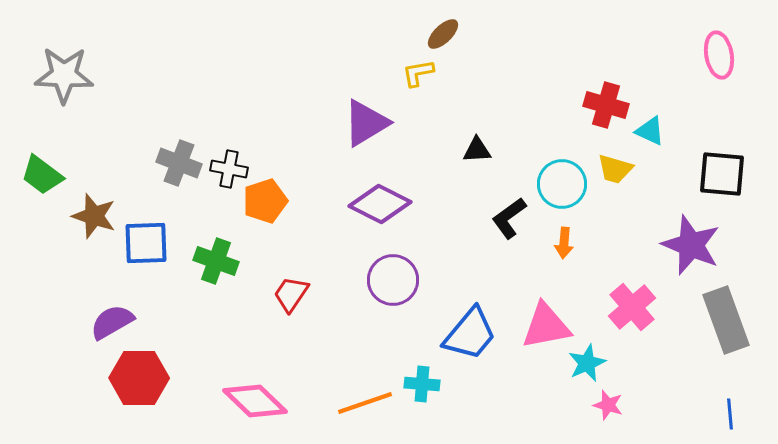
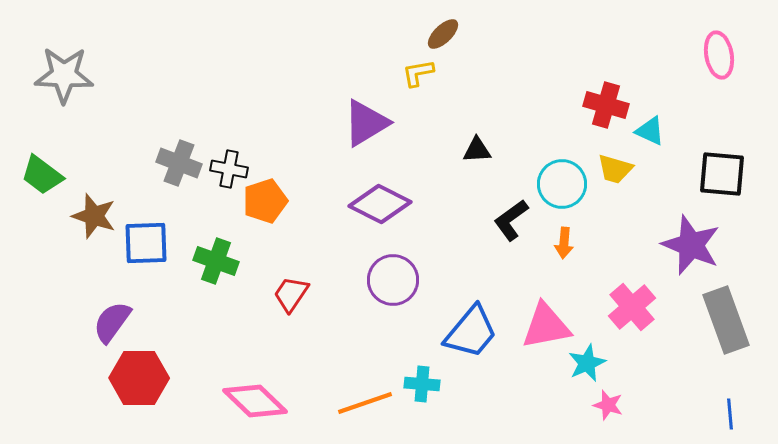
black L-shape: moved 2 px right, 2 px down
purple semicircle: rotated 24 degrees counterclockwise
blue trapezoid: moved 1 px right, 2 px up
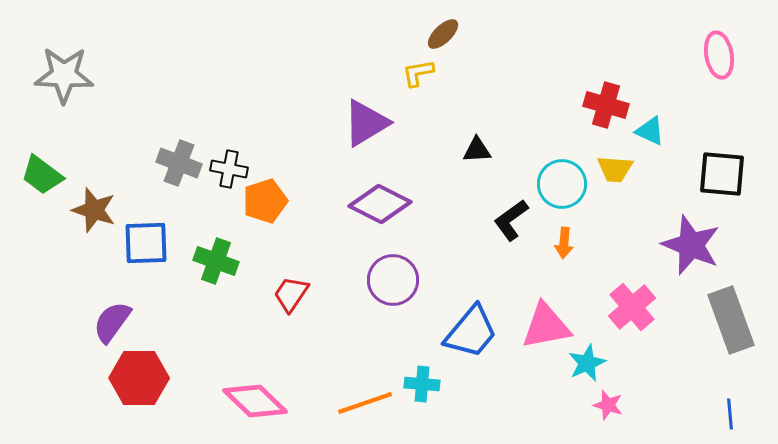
yellow trapezoid: rotated 12 degrees counterclockwise
brown star: moved 6 px up
gray rectangle: moved 5 px right
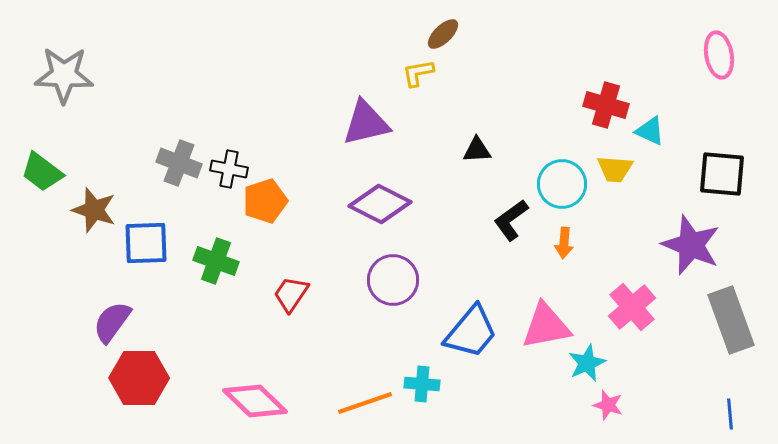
purple triangle: rotated 18 degrees clockwise
green trapezoid: moved 3 px up
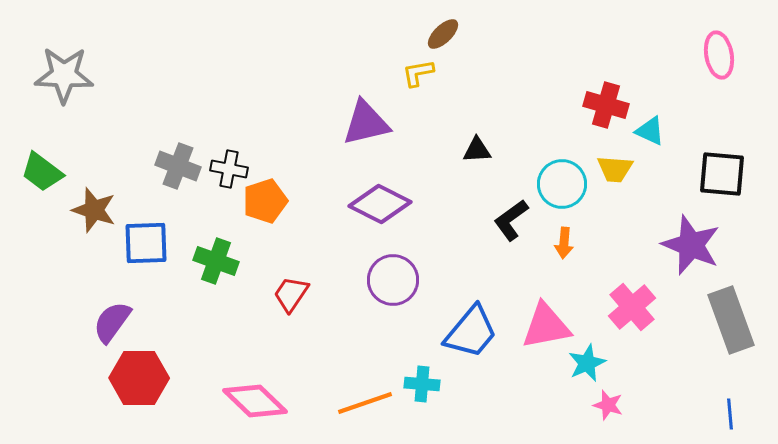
gray cross: moved 1 px left, 3 px down
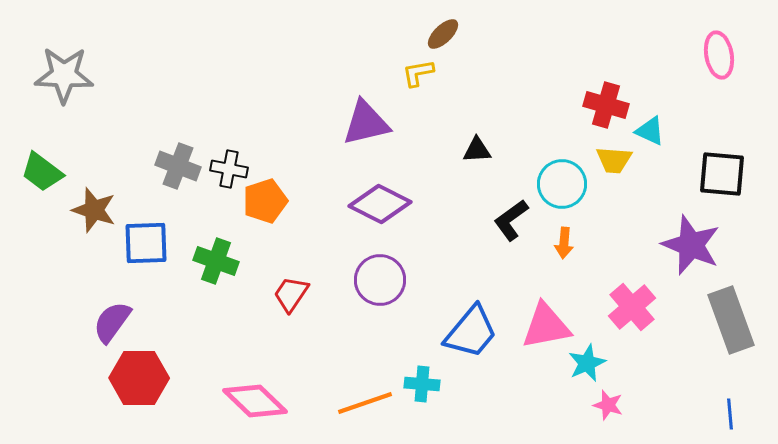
yellow trapezoid: moved 1 px left, 9 px up
purple circle: moved 13 px left
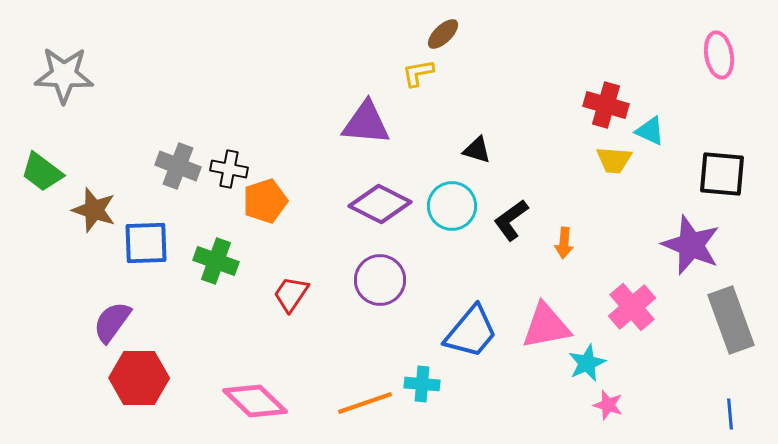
purple triangle: rotated 18 degrees clockwise
black triangle: rotated 20 degrees clockwise
cyan circle: moved 110 px left, 22 px down
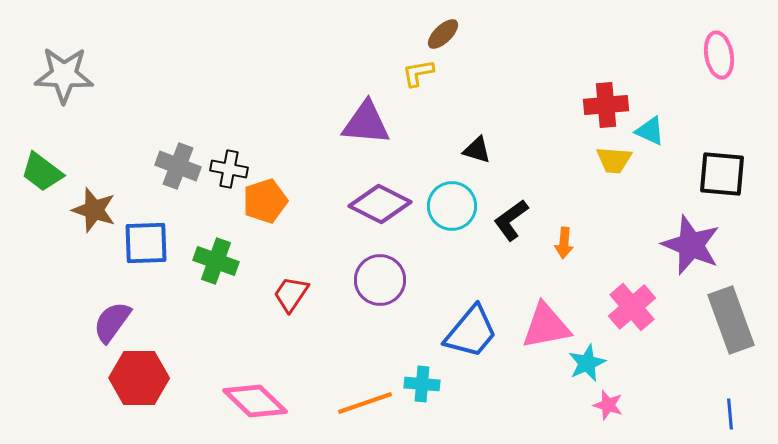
red cross: rotated 21 degrees counterclockwise
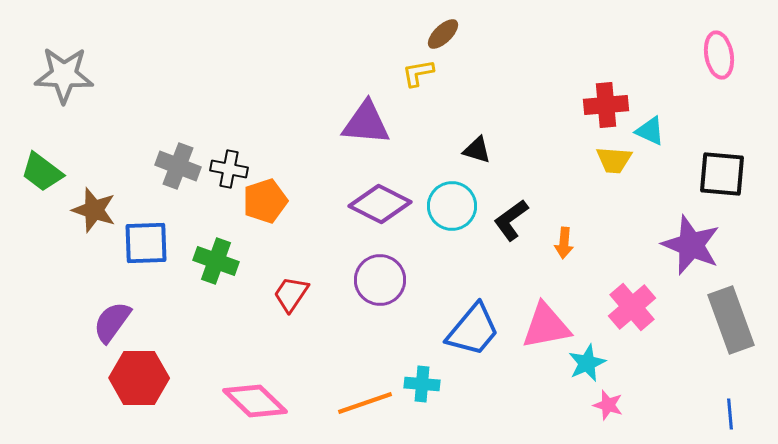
blue trapezoid: moved 2 px right, 2 px up
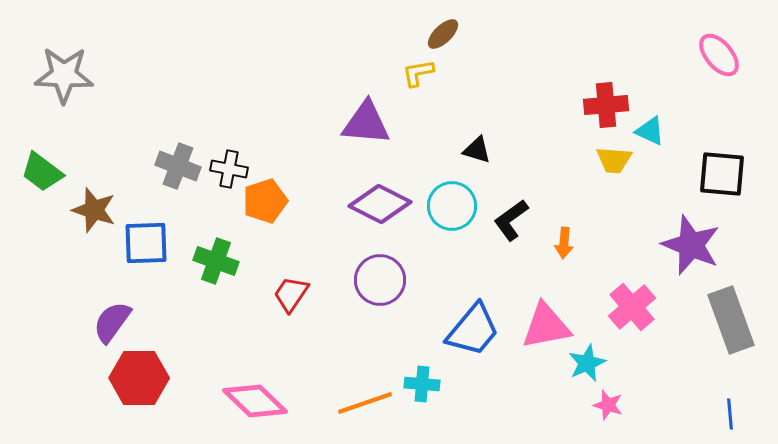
pink ellipse: rotated 30 degrees counterclockwise
